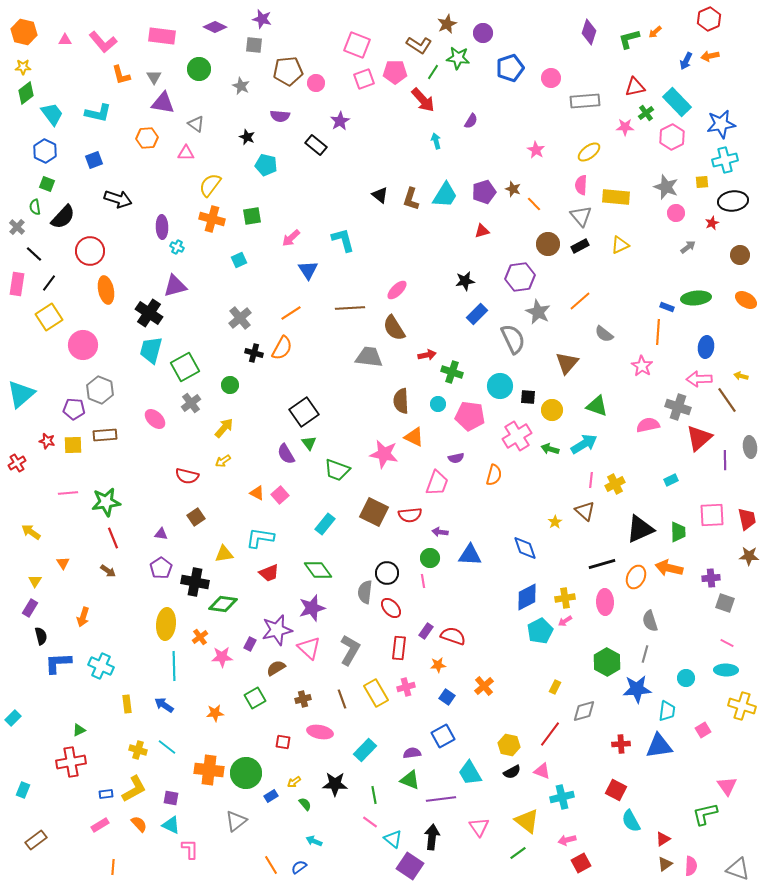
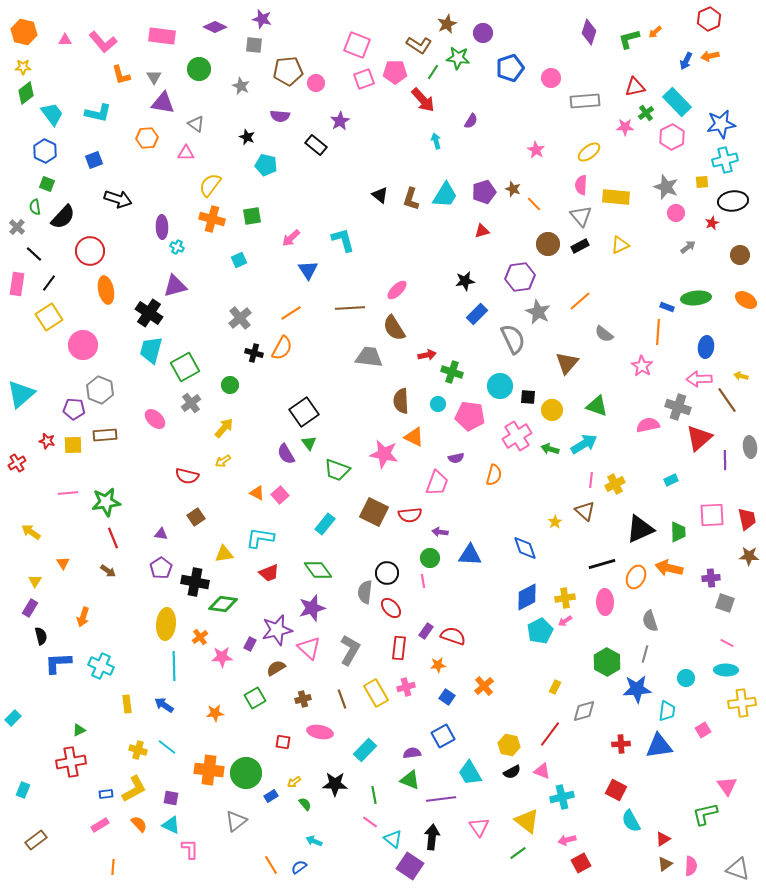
yellow cross at (742, 706): moved 3 px up; rotated 24 degrees counterclockwise
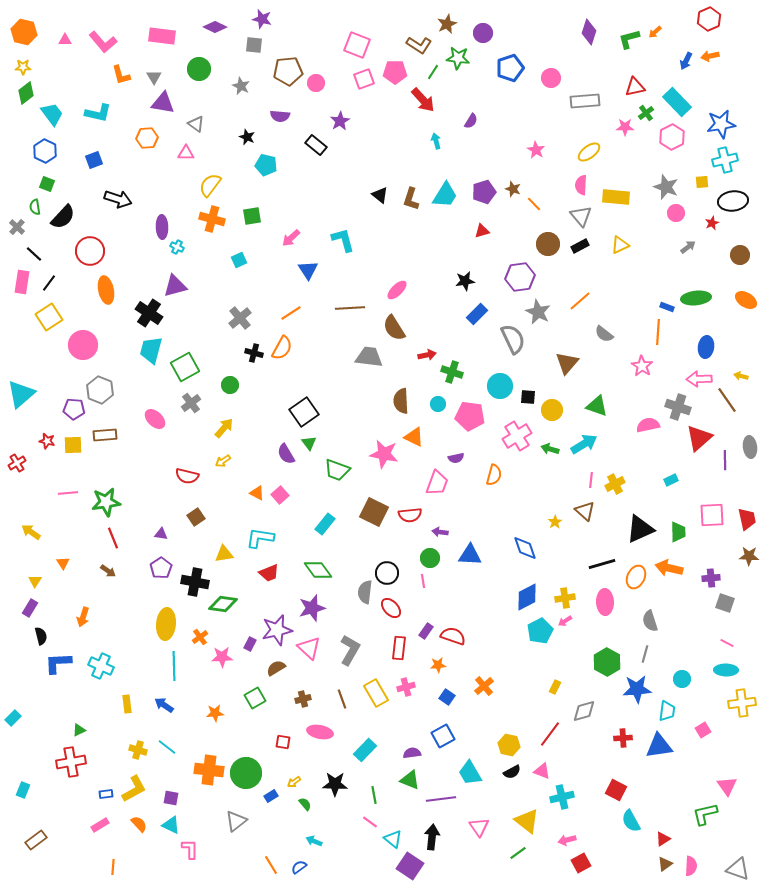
pink rectangle at (17, 284): moved 5 px right, 2 px up
cyan circle at (686, 678): moved 4 px left, 1 px down
red cross at (621, 744): moved 2 px right, 6 px up
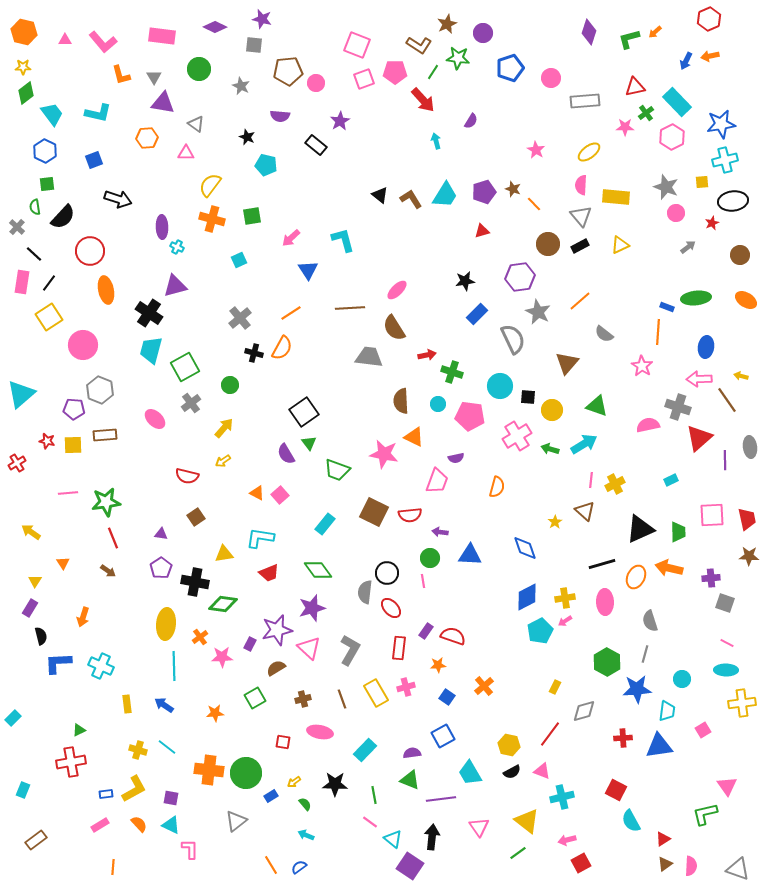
green square at (47, 184): rotated 28 degrees counterclockwise
brown L-shape at (411, 199): rotated 130 degrees clockwise
orange semicircle at (494, 475): moved 3 px right, 12 px down
pink trapezoid at (437, 483): moved 2 px up
cyan arrow at (314, 841): moved 8 px left, 6 px up
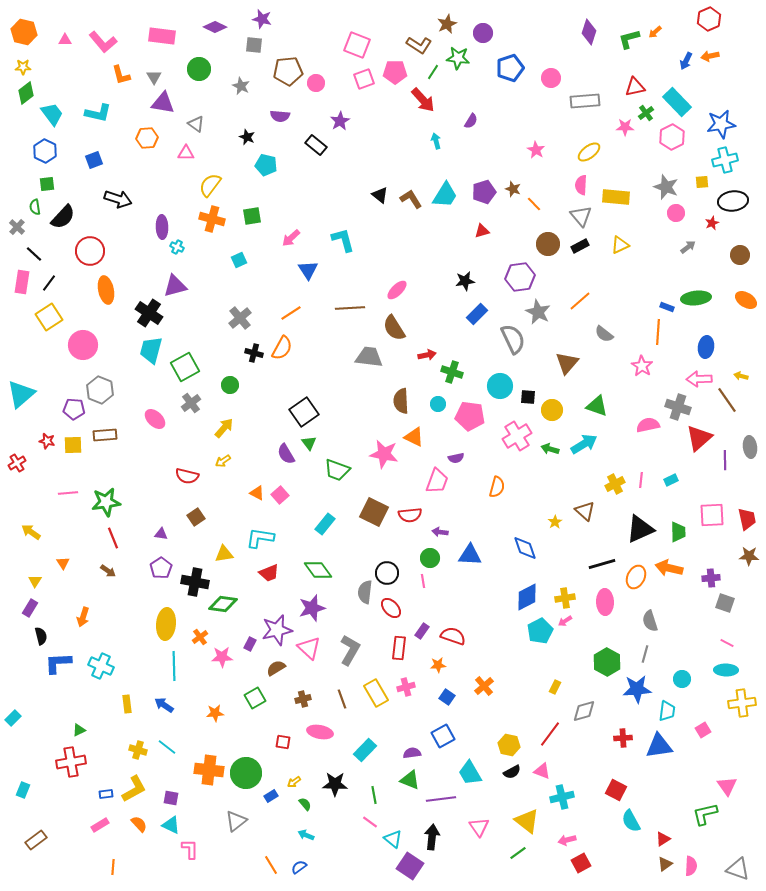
pink line at (591, 480): moved 50 px right
purple rectangle at (426, 631): moved 4 px left
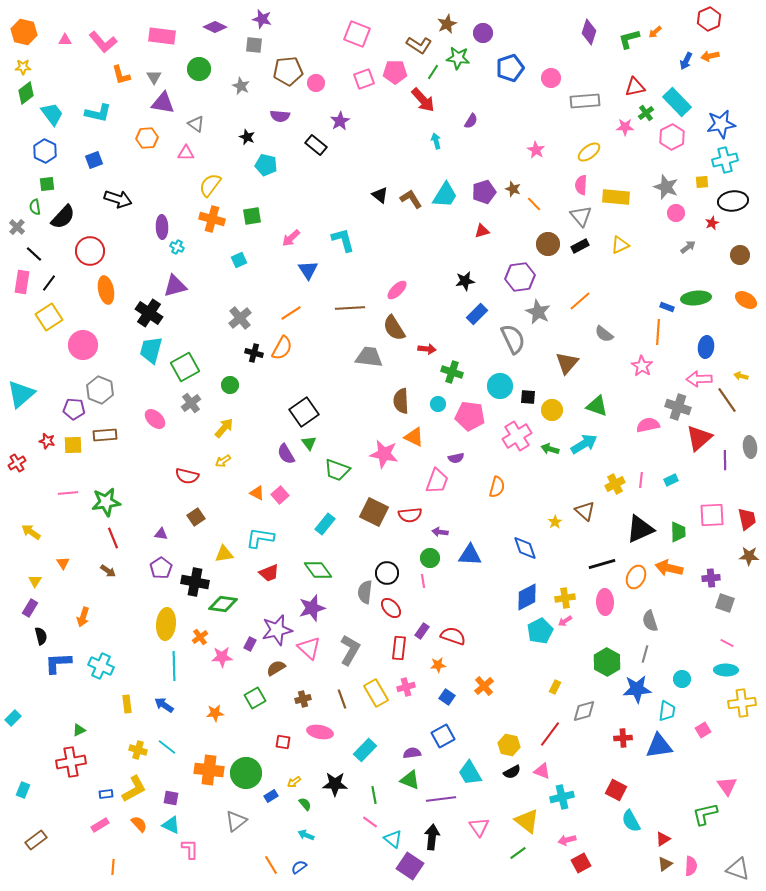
pink square at (357, 45): moved 11 px up
red arrow at (427, 355): moved 6 px up; rotated 18 degrees clockwise
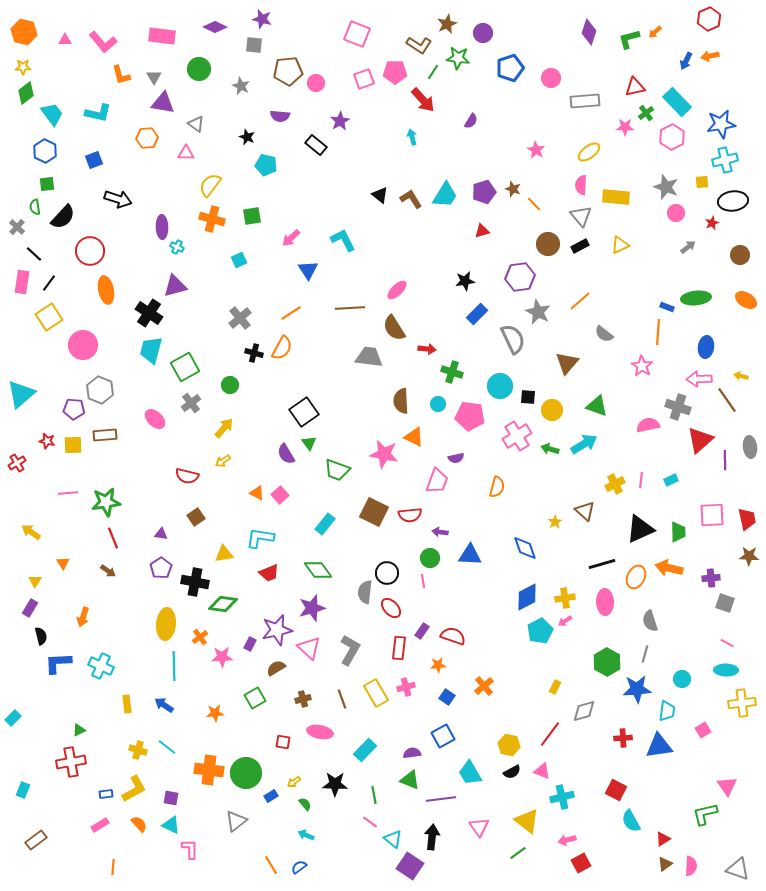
cyan arrow at (436, 141): moved 24 px left, 4 px up
cyan L-shape at (343, 240): rotated 12 degrees counterclockwise
red triangle at (699, 438): moved 1 px right, 2 px down
